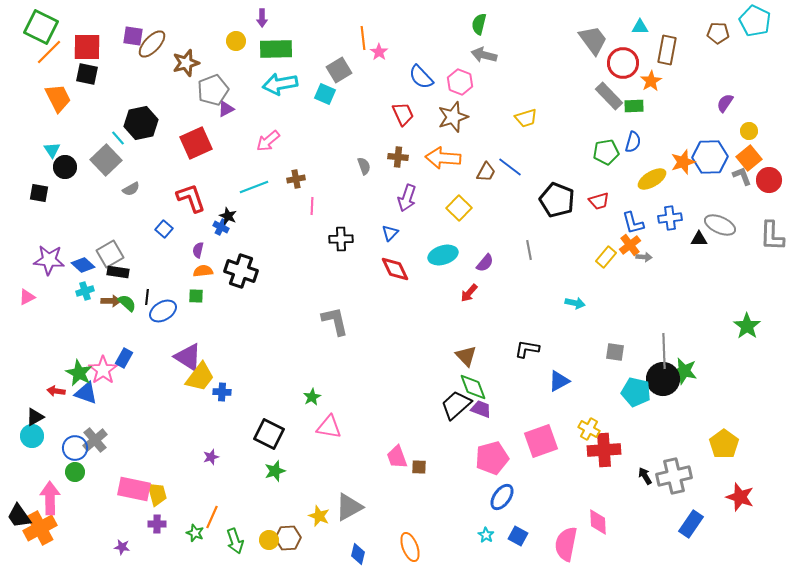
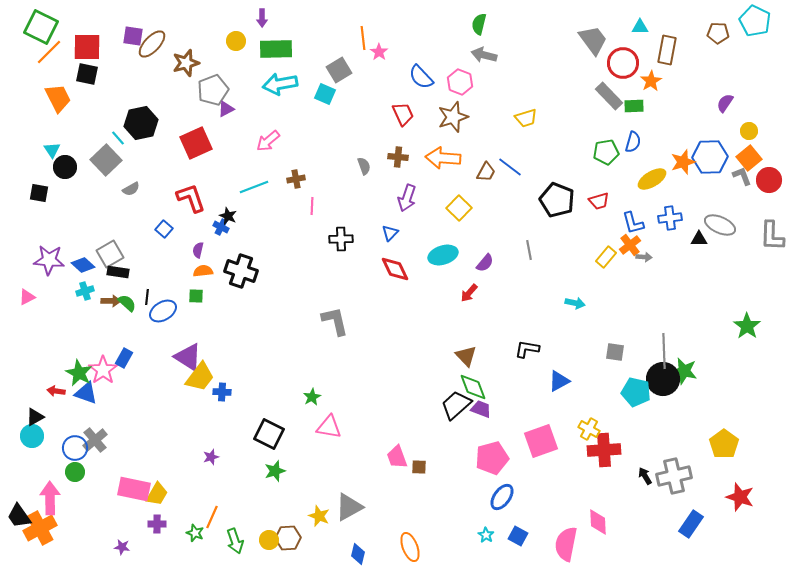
yellow trapezoid at (157, 494): rotated 45 degrees clockwise
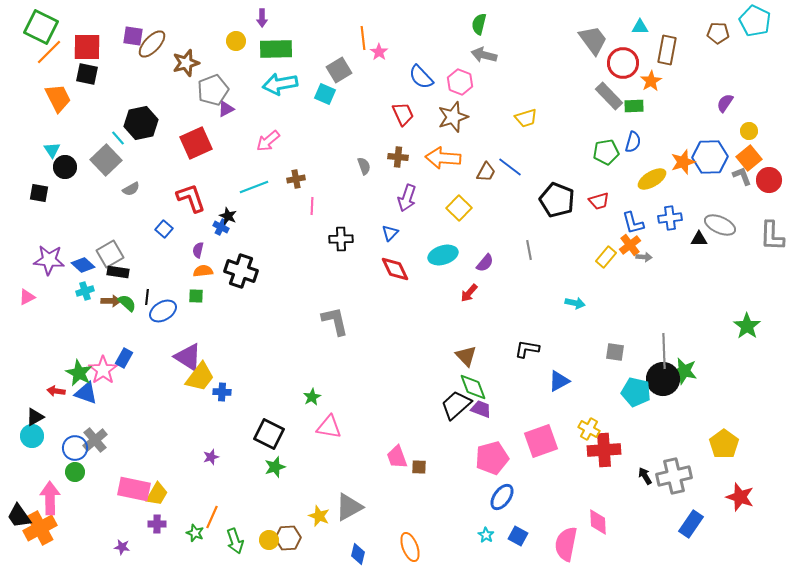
green star at (275, 471): moved 4 px up
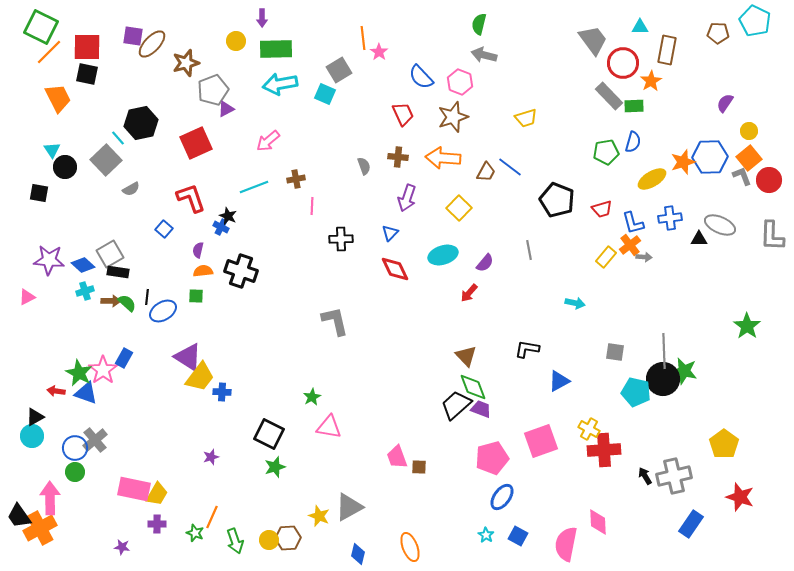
red trapezoid at (599, 201): moved 3 px right, 8 px down
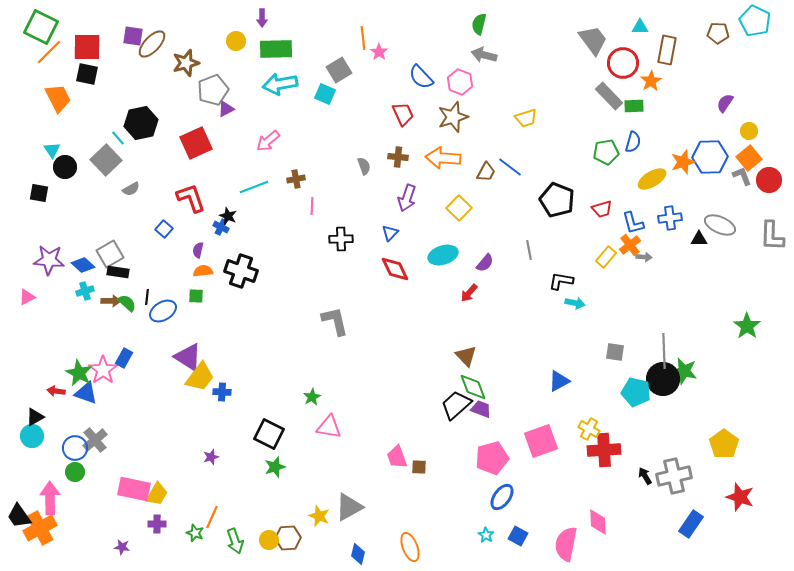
black L-shape at (527, 349): moved 34 px right, 68 px up
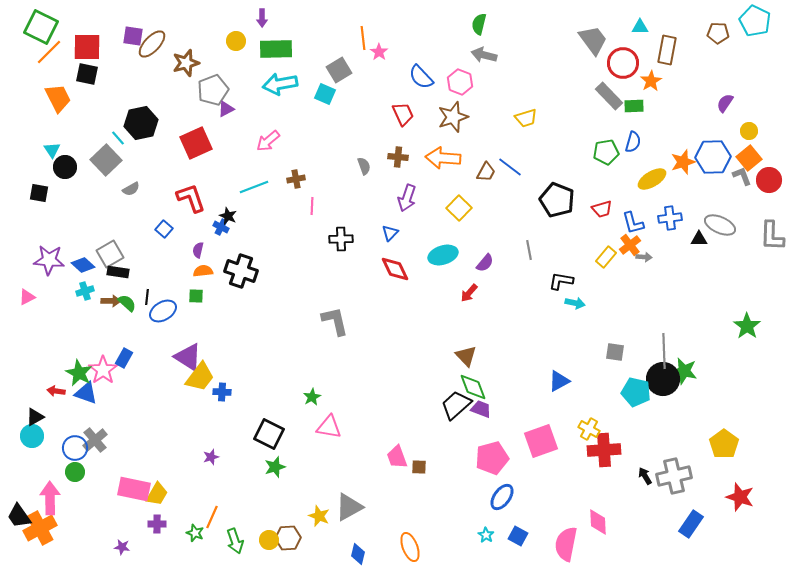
blue hexagon at (710, 157): moved 3 px right
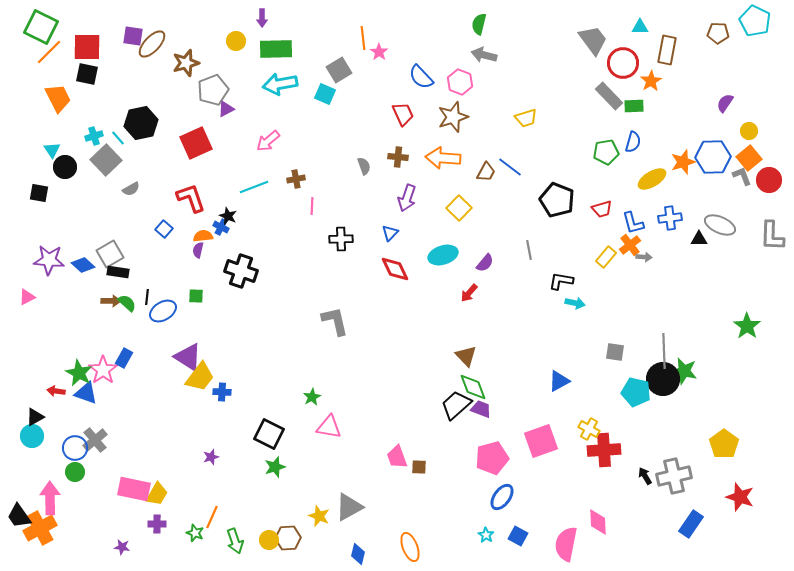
orange semicircle at (203, 271): moved 35 px up
cyan cross at (85, 291): moved 9 px right, 155 px up
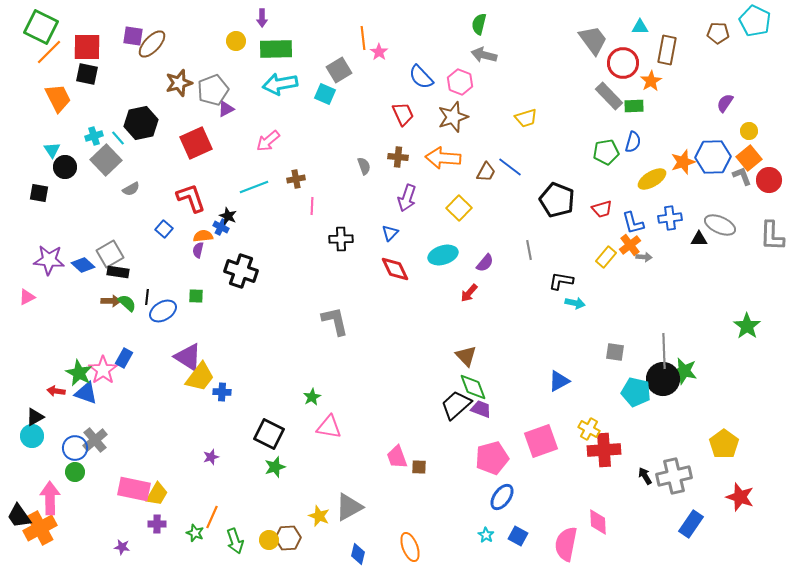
brown star at (186, 63): moved 7 px left, 20 px down
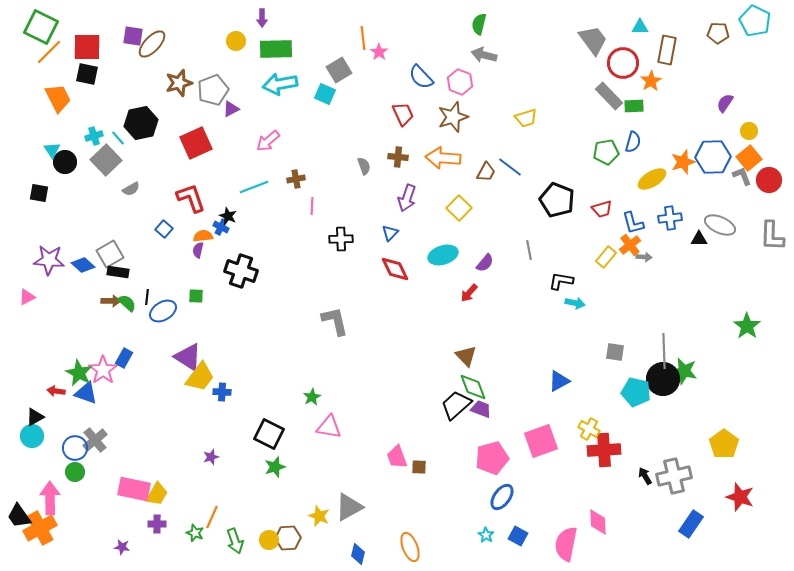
purple triangle at (226, 109): moved 5 px right
black circle at (65, 167): moved 5 px up
